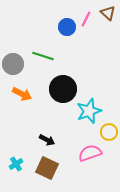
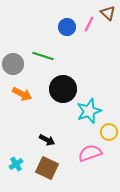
pink line: moved 3 px right, 5 px down
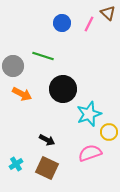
blue circle: moved 5 px left, 4 px up
gray circle: moved 2 px down
cyan star: moved 3 px down
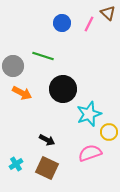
orange arrow: moved 1 px up
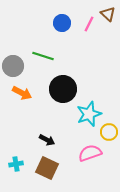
brown triangle: moved 1 px down
cyan cross: rotated 24 degrees clockwise
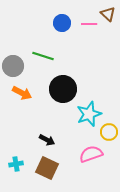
pink line: rotated 63 degrees clockwise
pink semicircle: moved 1 px right, 1 px down
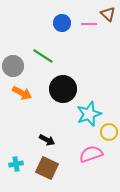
green line: rotated 15 degrees clockwise
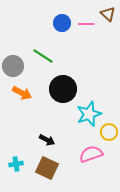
pink line: moved 3 px left
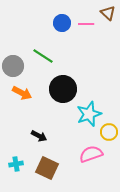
brown triangle: moved 1 px up
black arrow: moved 8 px left, 4 px up
